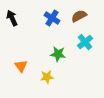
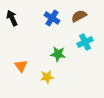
cyan cross: rotated 14 degrees clockwise
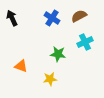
orange triangle: rotated 32 degrees counterclockwise
yellow star: moved 3 px right, 2 px down
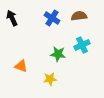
brown semicircle: rotated 21 degrees clockwise
cyan cross: moved 3 px left, 3 px down
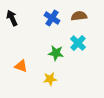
cyan cross: moved 4 px left, 2 px up; rotated 21 degrees counterclockwise
green star: moved 2 px left, 1 px up
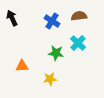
blue cross: moved 3 px down
orange triangle: moved 1 px right; rotated 24 degrees counterclockwise
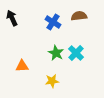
blue cross: moved 1 px right, 1 px down
cyan cross: moved 2 px left, 10 px down
green star: rotated 21 degrees clockwise
yellow star: moved 2 px right, 2 px down
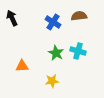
cyan cross: moved 2 px right, 2 px up; rotated 28 degrees counterclockwise
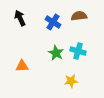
black arrow: moved 8 px right
yellow star: moved 19 px right
